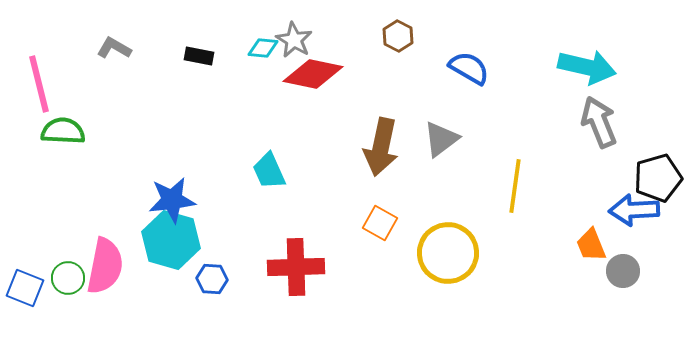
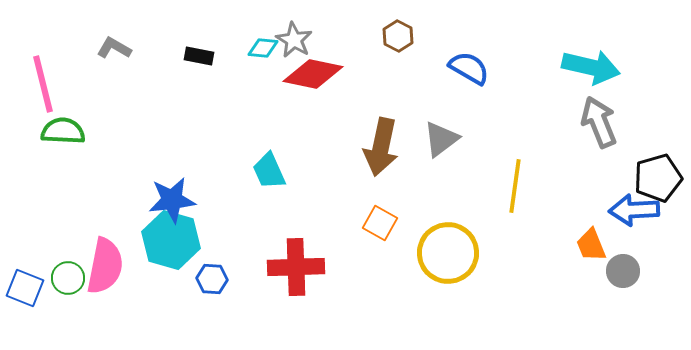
cyan arrow: moved 4 px right
pink line: moved 4 px right
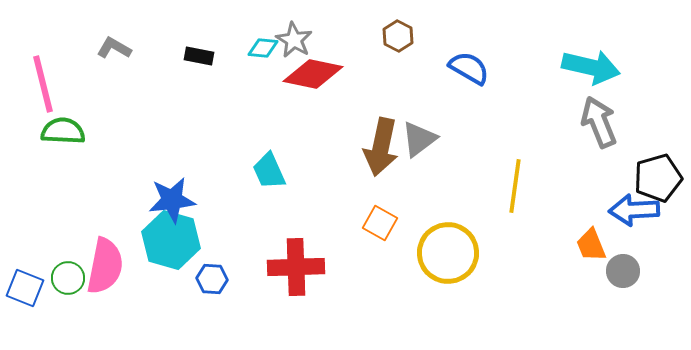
gray triangle: moved 22 px left
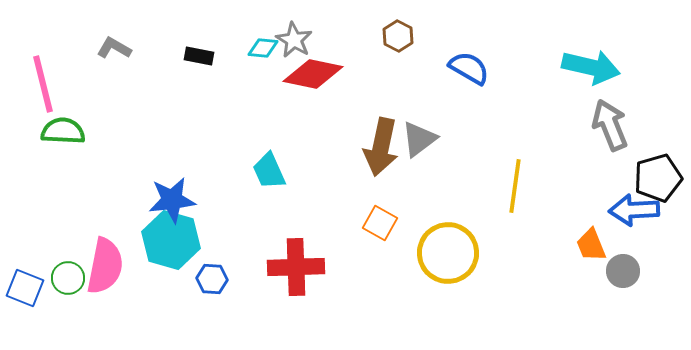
gray arrow: moved 11 px right, 3 px down
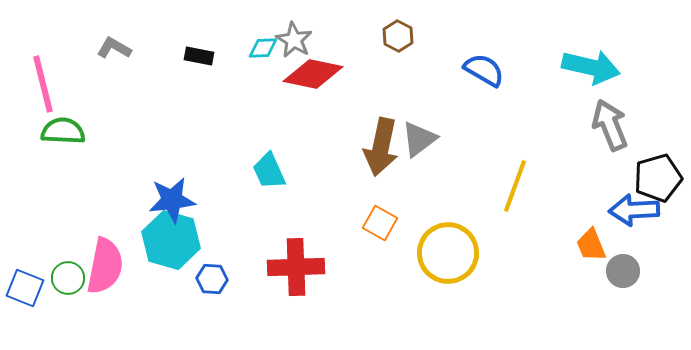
cyan diamond: rotated 8 degrees counterclockwise
blue semicircle: moved 15 px right, 2 px down
yellow line: rotated 12 degrees clockwise
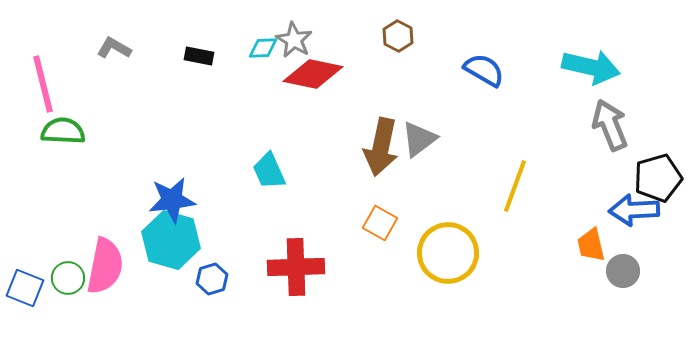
orange trapezoid: rotated 9 degrees clockwise
blue hexagon: rotated 20 degrees counterclockwise
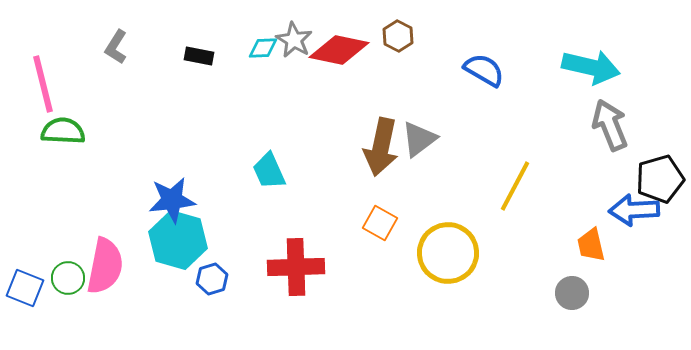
gray L-shape: moved 2 px right, 1 px up; rotated 88 degrees counterclockwise
red diamond: moved 26 px right, 24 px up
black pentagon: moved 2 px right, 1 px down
yellow line: rotated 8 degrees clockwise
cyan hexagon: moved 7 px right
gray circle: moved 51 px left, 22 px down
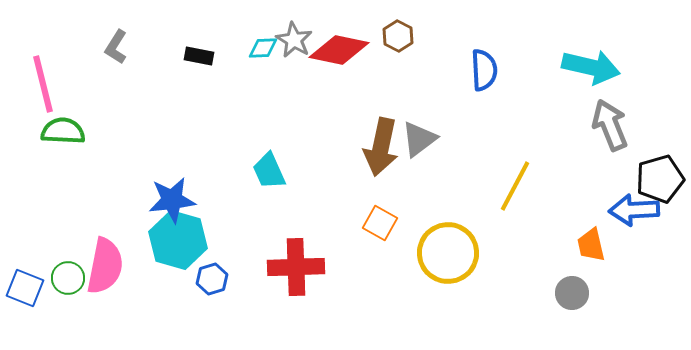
blue semicircle: rotated 57 degrees clockwise
